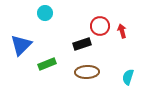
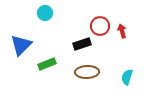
cyan semicircle: moved 1 px left
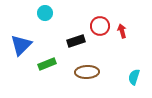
black rectangle: moved 6 px left, 3 px up
cyan semicircle: moved 7 px right
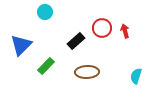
cyan circle: moved 1 px up
red circle: moved 2 px right, 2 px down
red arrow: moved 3 px right
black rectangle: rotated 24 degrees counterclockwise
green rectangle: moved 1 px left, 2 px down; rotated 24 degrees counterclockwise
cyan semicircle: moved 2 px right, 1 px up
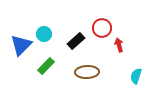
cyan circle: moved 1 px left, 22 px down
red arrow: moved 6 px left, 14 px down
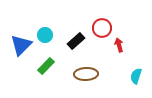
cyan circle: moved 1 px right, 1 px down
brown ellipse: moved 1 px left, 2 px down
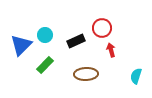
black rectangle: rotated 18 degrees clockwise
red arrow: moved 8 px left, 5 px down
green rectangle: moved 1 px left, 1 px up
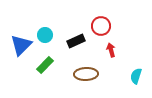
red circle: moved 1 px left, 2 px up
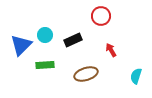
red circle: moved 10 px up
black rectangle: moved 3 px left, 1 px up
red arrow: rotated 16 degrees counterclockwise
green rectangle: rotated 42 degrees clockwise
brown ellipse: rotated 15 degrees counterclockwise
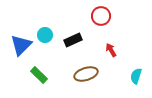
green rectangle: moved 6 px left, 10 px down; rotated 48 degrees clockwise
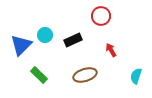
brown ellipse: moved 1 px left, 1 px down
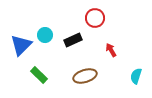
red circle: moved 6 px left, 2 px down
brown ellipse: moved 1 px down
